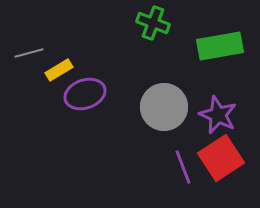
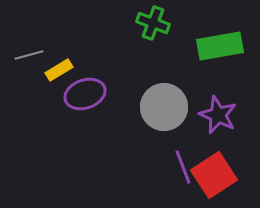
gray line: moved 2 px down
red square: moved 7 px left, 17 px down
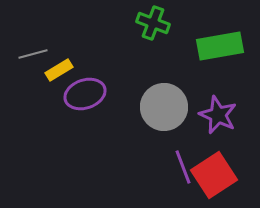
gray line: moved 4 px right, 1 px up
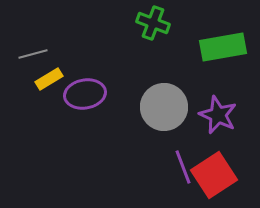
green rectangle: moved 3 px right, 1 px down
yellow rectangle: moved 10 px left, 9 px down
purple ellipse: rotated 9 degrees clockwise
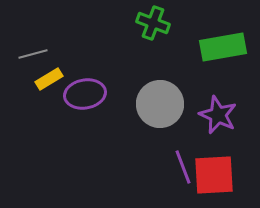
gray circle: moved 4 px left, 3 px up
red square: rotated 30 degrees clockwise
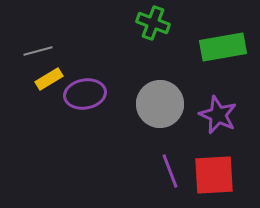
gray line: moved 5 px right, 3 px up
purple line: moved 13 px left, 4 px down
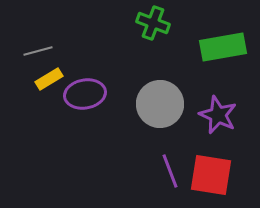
red square: moved 3 px left; rotated 12 degrees clockwise
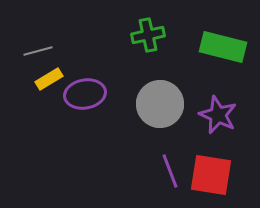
green cross: moved 5 px left, 12 px down; rotated 32 degrees counterclockwise
green rectangle: rotated 24 degrees clockwise
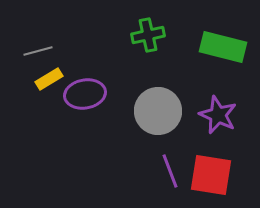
gray circle: moved 2 px left, 7 px down
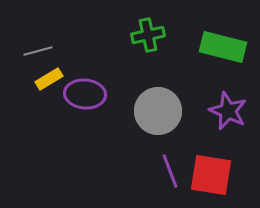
purple ellipse: rotated 15 degrees clockwise
purple star: moved 10 px right, 4 px up
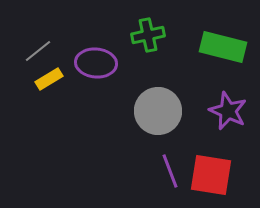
gray line: rotated 24 degrees counterclockwise
purple ellipse: moved 11 px right, 31 px up
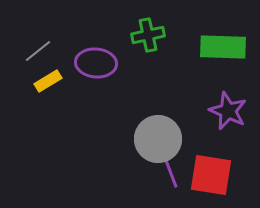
green rectangle: rotated 12 degrees counterclockwise
yellow rectangle: moved 1 px left, 2 px down
gray circle: moved 28 px down
